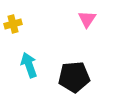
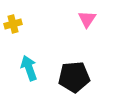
cyan arrow: moved 3 px down
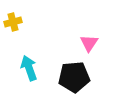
pink triangle: moved 2 px right, 24 px down
yellow cross: moved 2 px up
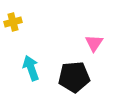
pink triangle: moved 5 px right
cyan arrow: moved 2 px right
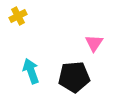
yellow cross: moved 5 px right, 6 px up; rotated 12 degrees counterclockwise
cyan arrow: moved 3 px down
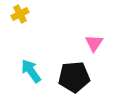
yellow cross: moved 2 px right, 2 px up
cyan arrow: rotated 15 degrees counterclockwise
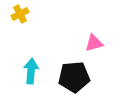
pink triangle: rotated 42 degrees clockwise
cyan arrow: rotated 40 degrees clockwise
